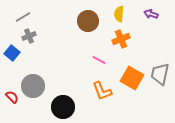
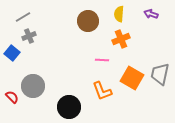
pink line: moved 3 px right; rotated 24 degrees counterclockwise
black circle: moved 6 px right
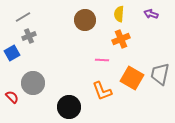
brown circle: moved 3 px left, 1 px up
blue square: rotated 21 degrees clockwise
gray circle: moved 3 px up
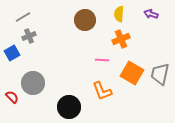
orange square: moved 5 px up
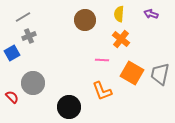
orange cross: rotated 30 degrees counterclockwise
